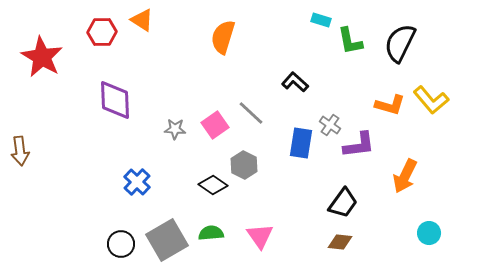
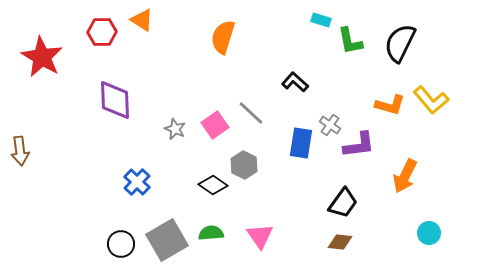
gray star: rotated 20 degrees clockwise
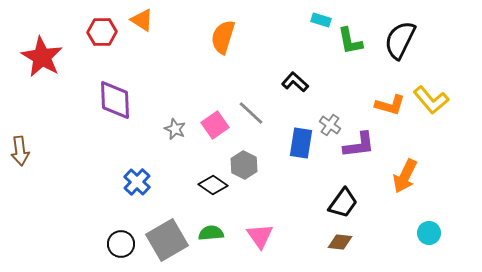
black semicircle: moved 3 px up
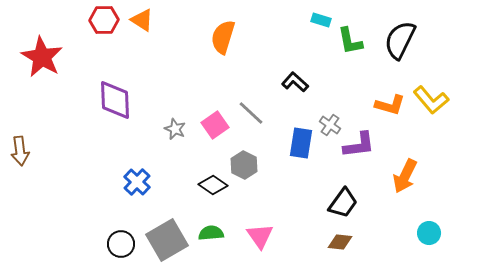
red hexagon: moved 2 px right, 12 px up
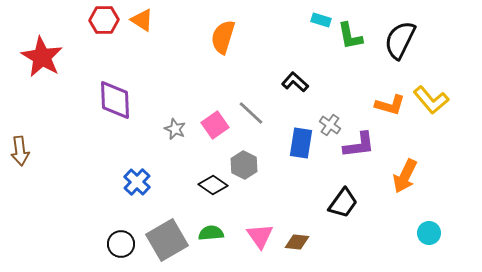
green L-shape: moved 5 px up
brown diamond: moved 43 px left
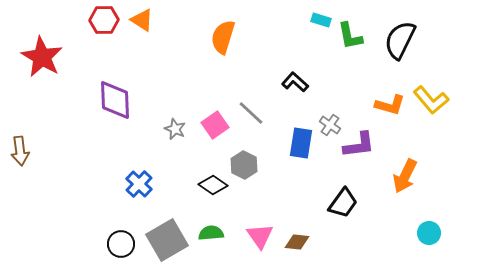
blue cross: moved 2 px right, 2 px down
